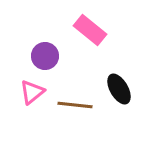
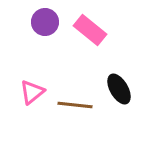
purple circle: moved 34 px up
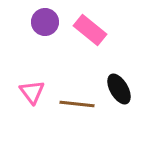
pink triangle: rotated 28 degrees counterclockwise
brown line: moved 2 px right, 1 px up
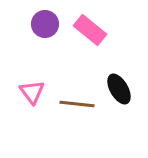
purple circle: moved 2 px down
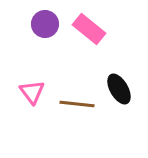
pink rectangle: moved 1 px left, 1 px up
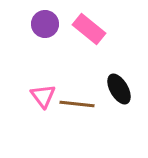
pink triangle: moved 11 px right, 4 px down
